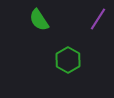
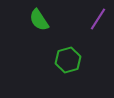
green hexagon: rotated 15 degrees clockwise
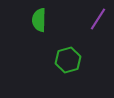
green semicircle: rotated 35 degrees clockwise
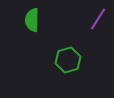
green semicircle: moved 7 px left
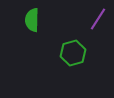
green hexagon: moved 5 px right, 7 px up
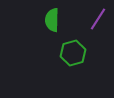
green semicircle: moved 20 px right
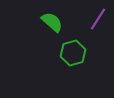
green semicircle: moved 2 px down; rotated 130 degrees clockwise
